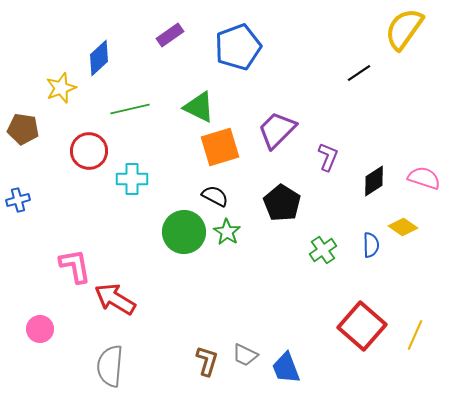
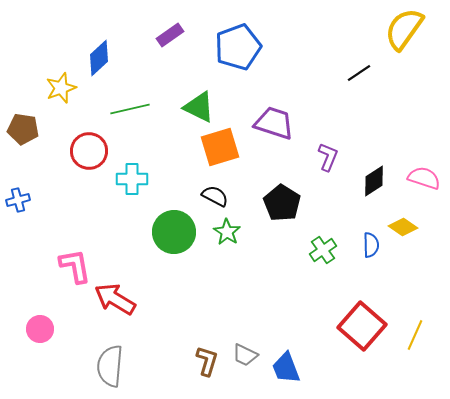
purple trapezoid: moved 3 px left, 7 px up; rotated 63 degrees clockwise
green circle: moved 10 px left
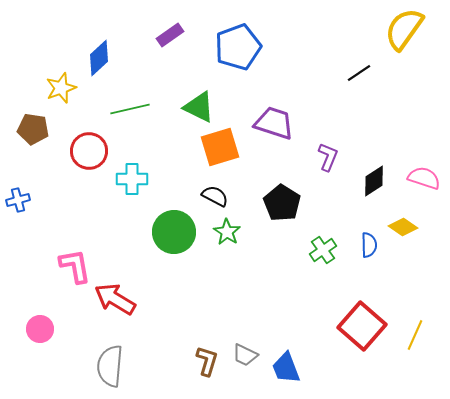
brown pentagon: moved 10 px right
blue semicircle: moved 2 px left
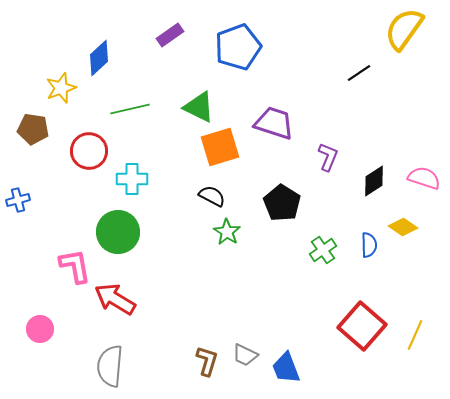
black semicircle: moved 3 px left
green circle: moved 56 px left
